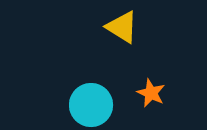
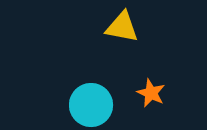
yellow triangle: rotated 21 degrees counterclockwise
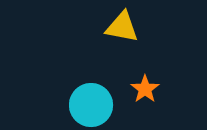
orange star: moved 6 px left, 4 px up; rotated 12 degrees clockwise
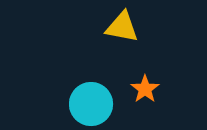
cyan circle: moved 1 px up
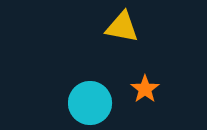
cyan circle: moved 1 px left, 1 px up
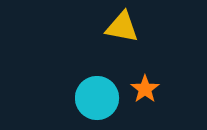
cyan circle: moved 7 px right, 5 px up
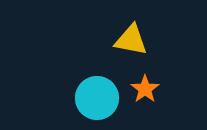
yellow triangle: moved 9 px right, 13 px down
